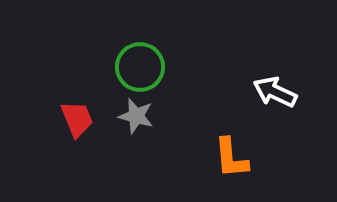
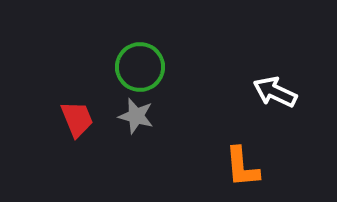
orange L-shape: moved 11 px right, 9 px down
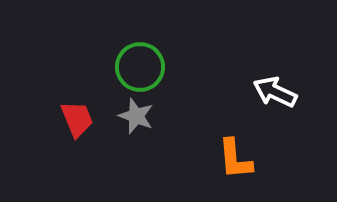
gray star: rotated 6 degrees clockwise
orange L-shape: moved 7 px left, 8 px up
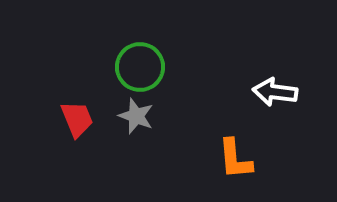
white arrow: rotated 18 degrees counterclockwise
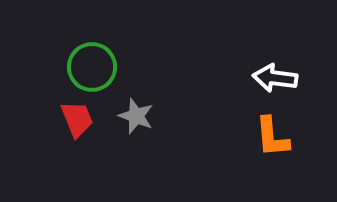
green circle: moved 48 px left
white arrow: moved 14 px up
orange L-shape: moved 37 px right, 22 px up
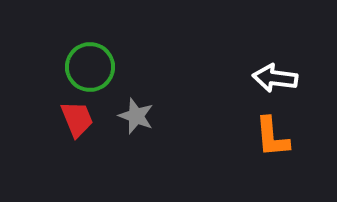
green circle: moved 2 px left
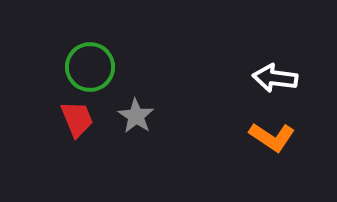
gray star: rotated 12 degrees clockwise
orange L-shape: rotated 51 degrees counterclockwise
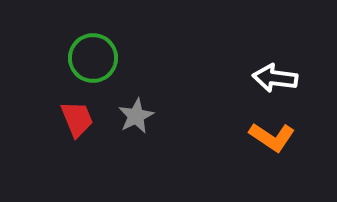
green circle: moved 3 px right, 9 px up
gray star: rotated 12 degrees clockwise
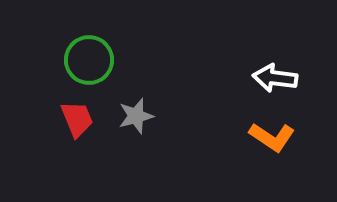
green circle: moved 4 px left, 2 px down
gray star: rotated 12 degrees clockwise
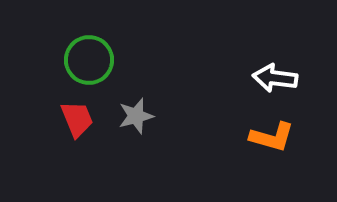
orange L-shape: rotated 18 degrees counterclockwise
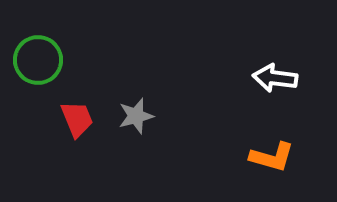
green circle: moved 51 px left
orange L-shape: moved 20 px down
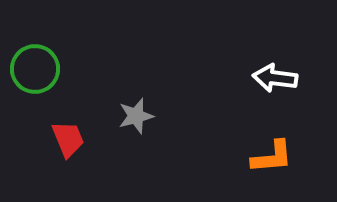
green circle: moved 3 px left, 9 px down
red trapezoid: moved 9 px left, 20 px down
orange L-shape: rotated 21 degrees counterclockwise
